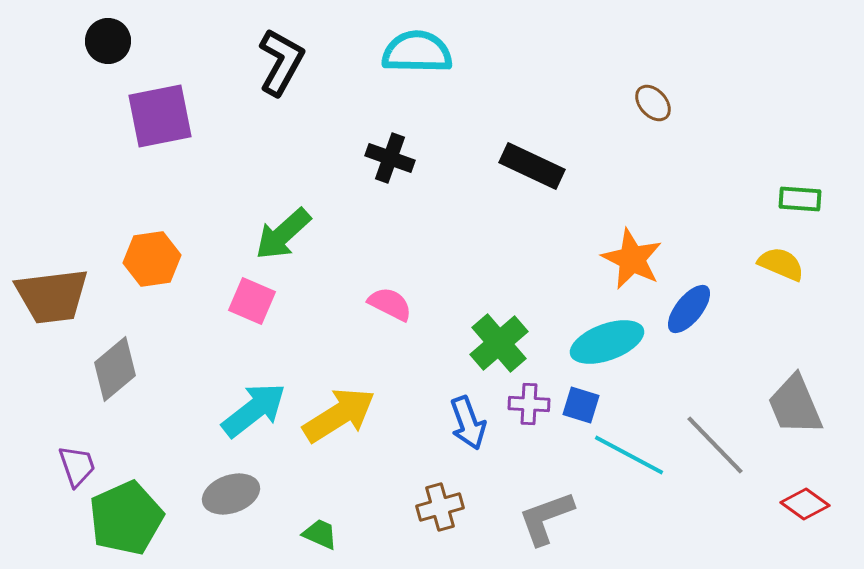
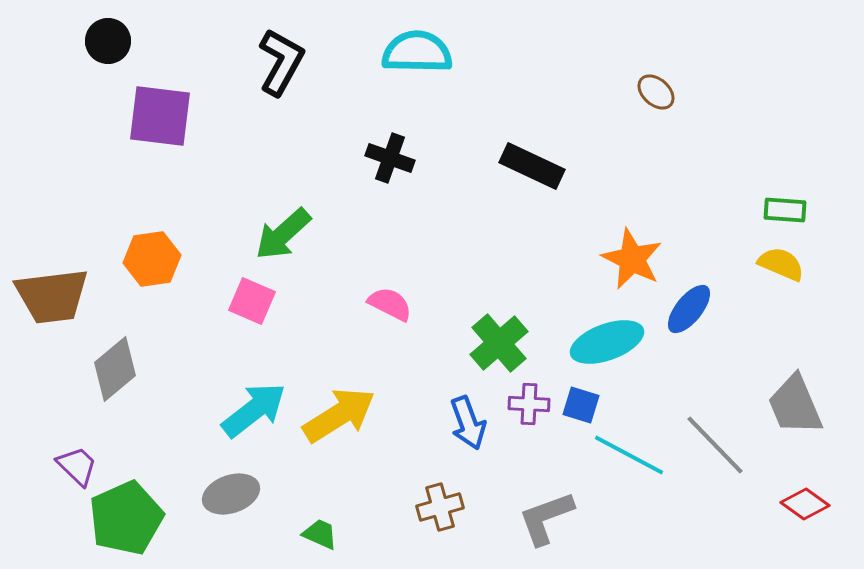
brown ellipse: moved 3 px right, 11 px up; rotated 6 degrees counterclockwise
purple square: rotated 18 degrees clockwise
green rectangle: moved 15 px left, 11 px down
purple trapezoid: rotated 27 degrees counterclockwise
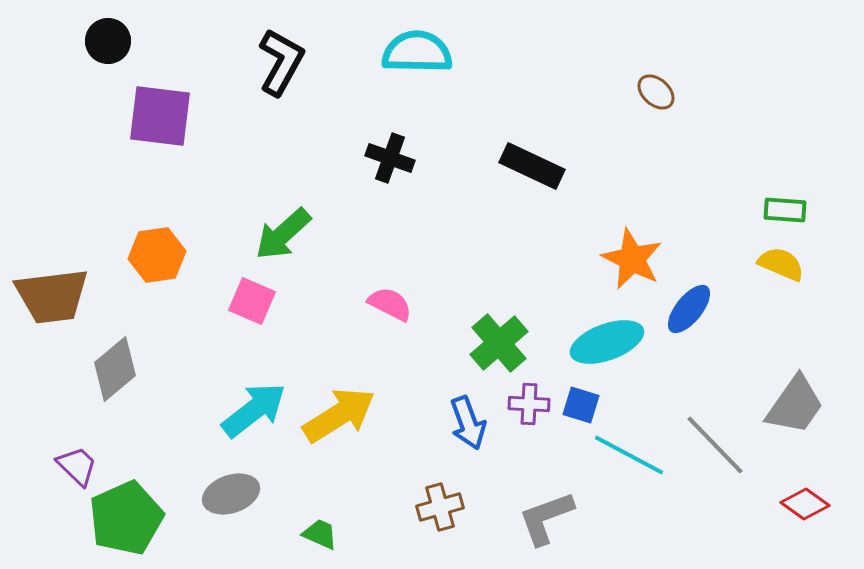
orange hexagon: moved 5 px right, 4 px up
gray trapezoid: rotated 122 degrees counterclockwise
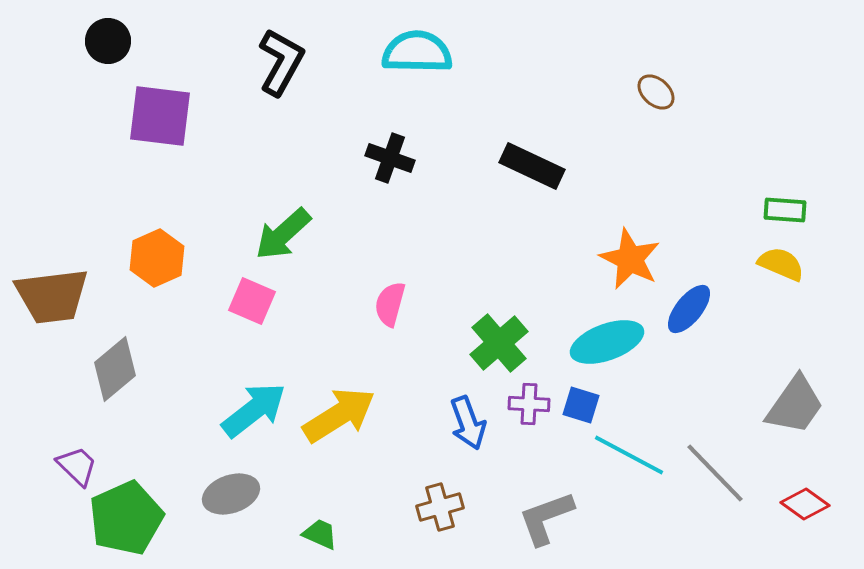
orange hexagon: moved 3 px down; rotated 16 degrees counterclockwise
orange star: moved 2 px left
pink semicircle: rotated 102 degrees counterclockwise
gray line: moved 28 px down
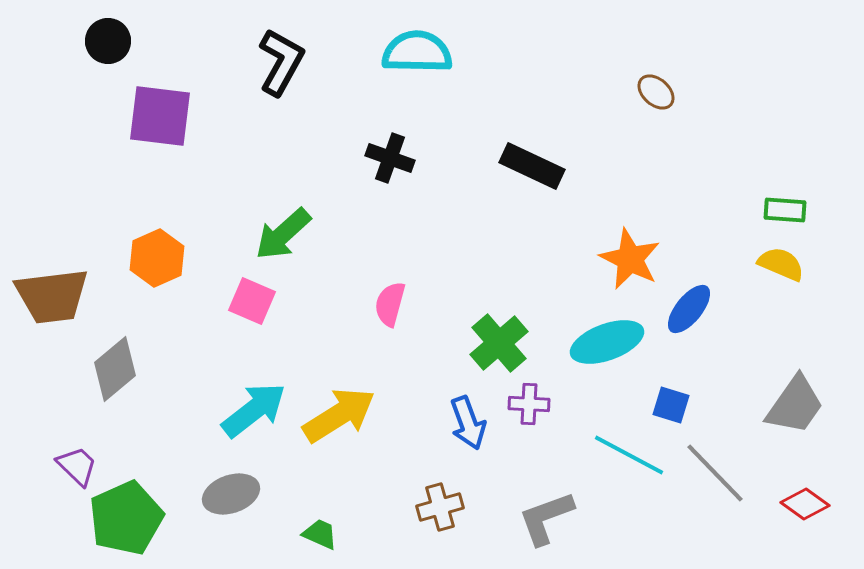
blue square: moved 90 px right
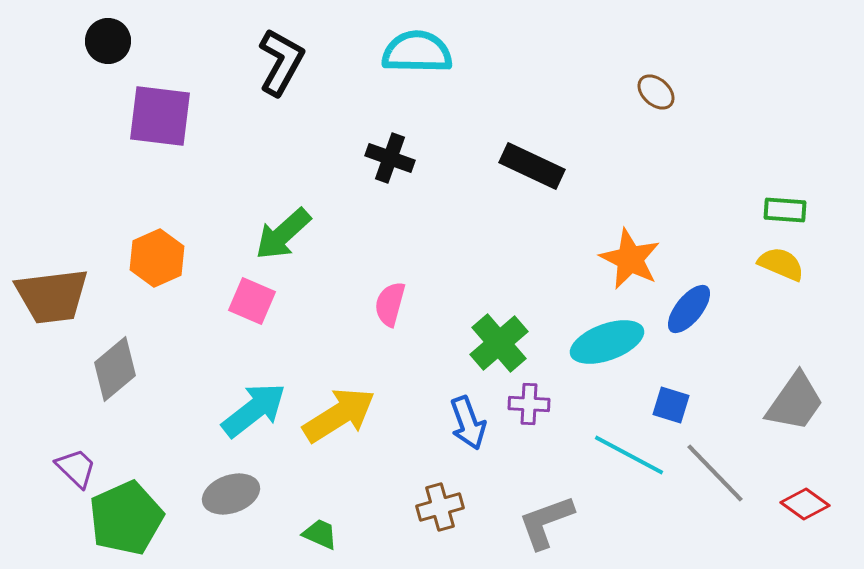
gray trapezoid: moved 3 px up
purple trapezoid: moved 1 px left, 2 px down
gray L-shape: moved 4 px down
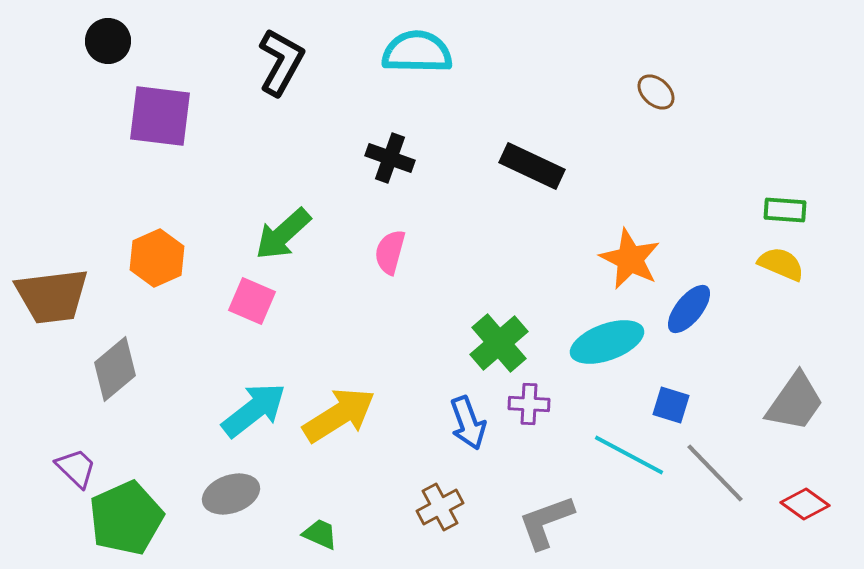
pink semicircle: moved 52 px up
brown cross: rotated 12 degrees counterclockwise
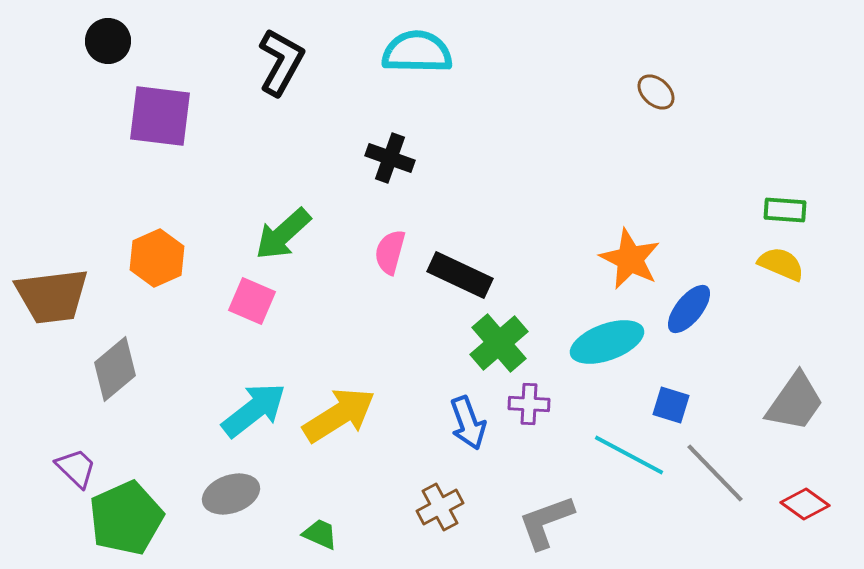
black rectangle: moved 72 px left, 109 px down
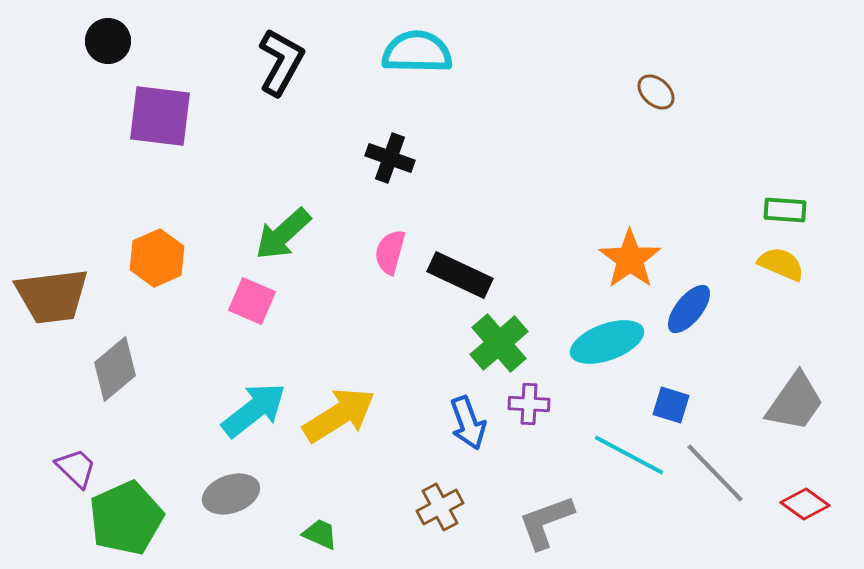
orange star: rotated 10 degrees clockwise
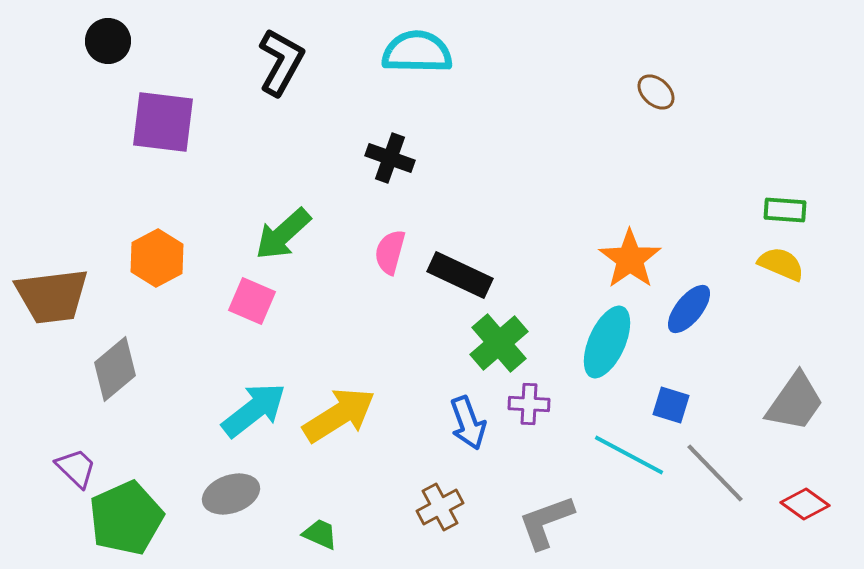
purple square: moved 3 px right, 6 px down
orange hexagon: rotated 4 degrees counterclockwise
cyan ellipse: rotated 46 degrees counterclockwise
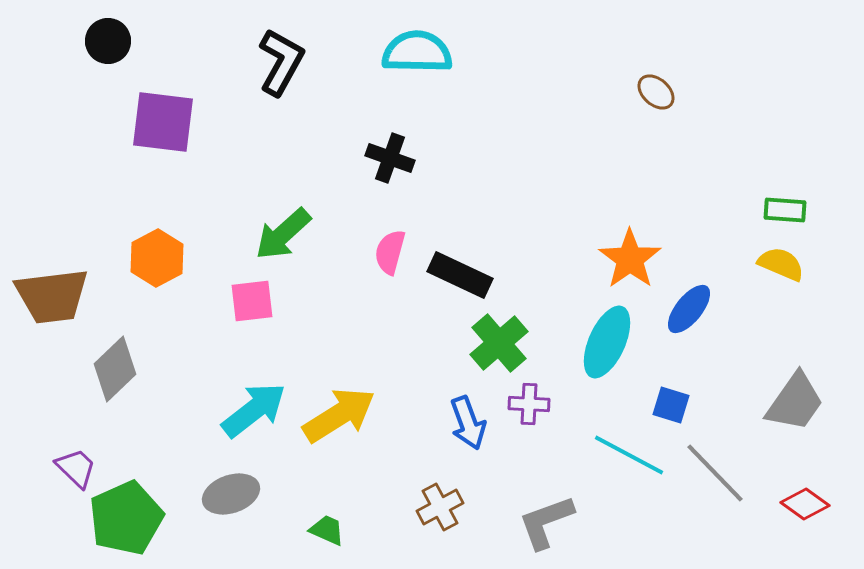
pink square: rotated 30 degrees counterclockwise
gray diamond: rotated 4 degrees counterclockwise
green trapezoid: moved 7 px right, 4 px up
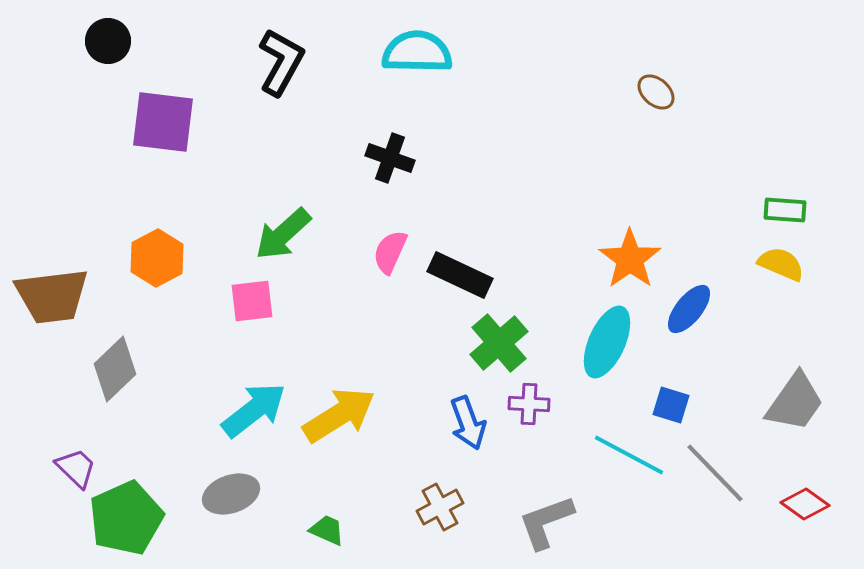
pink semicircle: rotated 9 degrees clockwise
